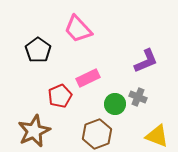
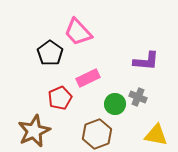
pink trapezoid: moved 3 px down
black pentagon: moved 12 px right, 3 px down
purple L-shape: rotated 28 degrees clockwise
red pentagon: moved 2 px down
yellow triangle: moved 1 px left, 1 px up; rotated 10 degrees counterclockwise
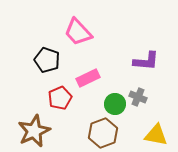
black pentagon: moved 3 px left, 7 px down; rotated 15 degrees counterclockwise
brown hexagon: moved 6 px right, 1 px up
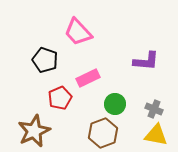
black pentagon: moved 2 px left
gray cross: moved 16 px right, 12 px down
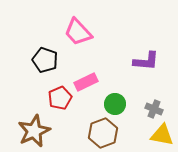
pink rectangle: moved 2 px left, 4 px down
yellow triangle: moved 6 px right
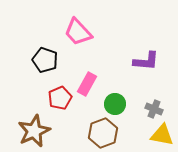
pink rectangle: moved 1 px right, 2 px down; rotated 35 degrees counterclockwise
